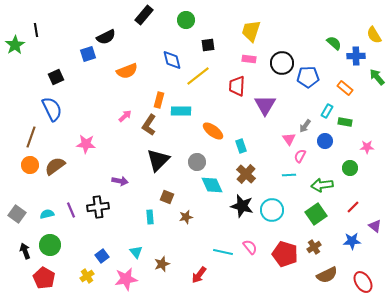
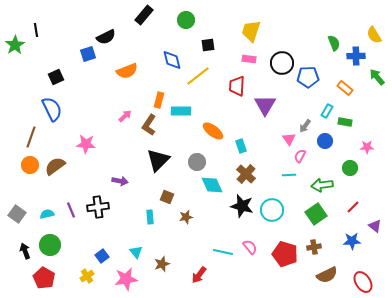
green semicircle at (334, 43): rotated 28 degrees clockwise
brown cross at (314, 247): rotated 24 degrees clockwise
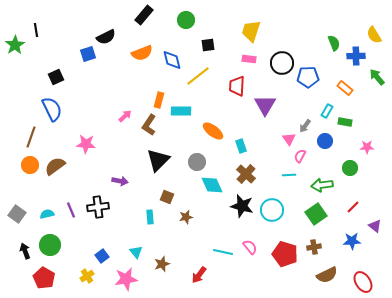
orange semicircle at (127, 71): moved 15 px right, 18 px up
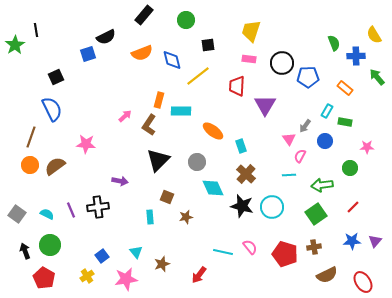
cyan diamond at (212, 185): moved 1 px right, 3 px down
cyan circle at (272, 210): moved 3 px up
cyan semicircle at (47, 214): rotated 40 degrees clockwise
purple triangle at (375, 226): moved 15 px down; rotated 32 degrees clockwise
